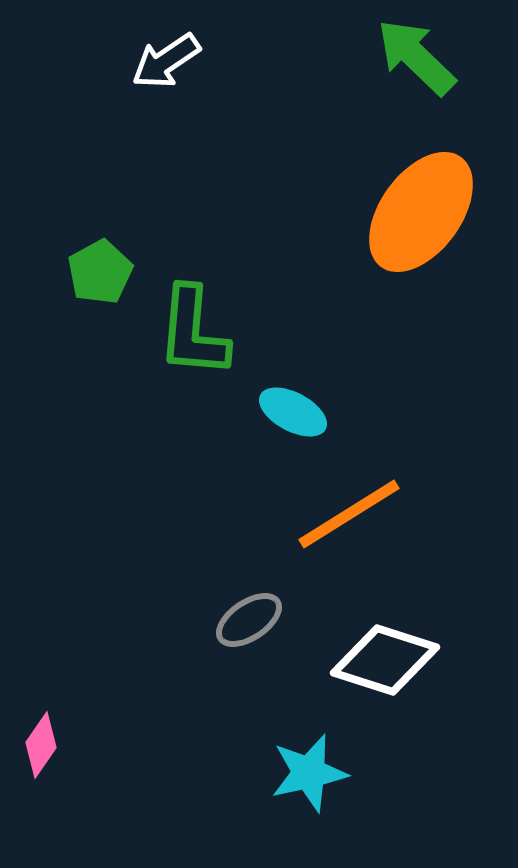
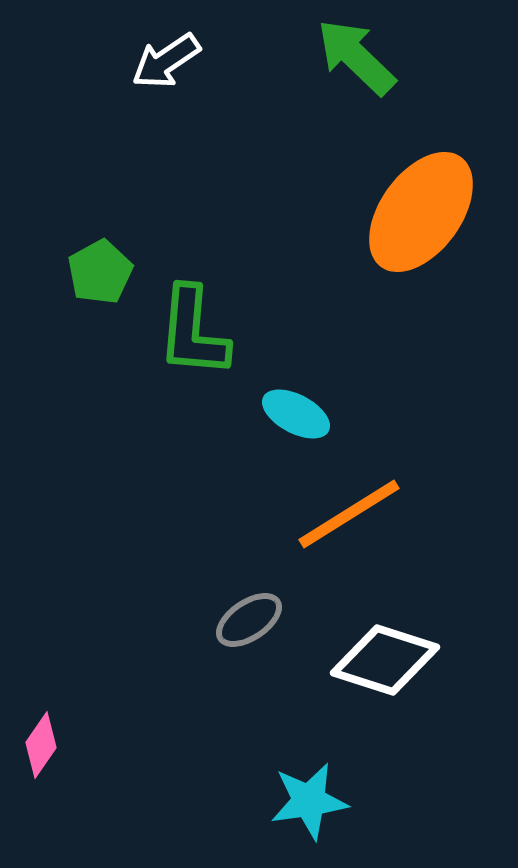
green arrow: moved 60 px left
cyan ellipse: moved 3 px right, 2 px down
cyan star: moved 28 px down; rotated 4 degrees clockwise
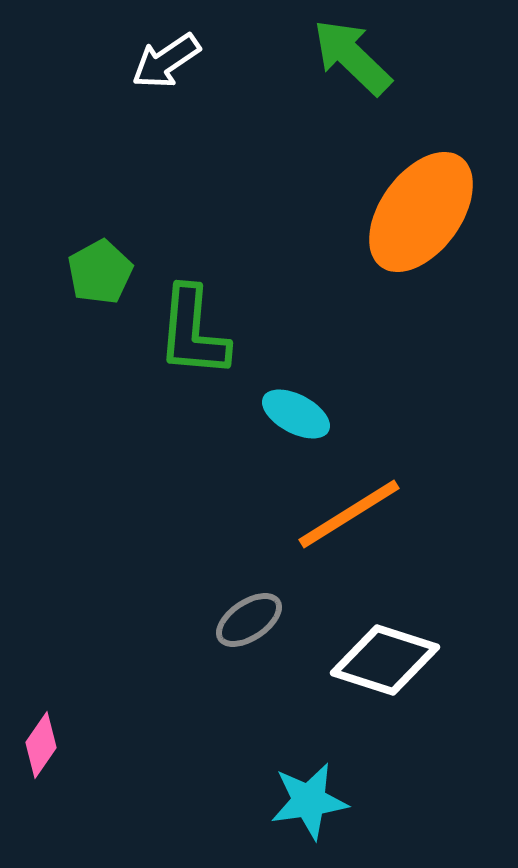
green arrow: moved 4 px left
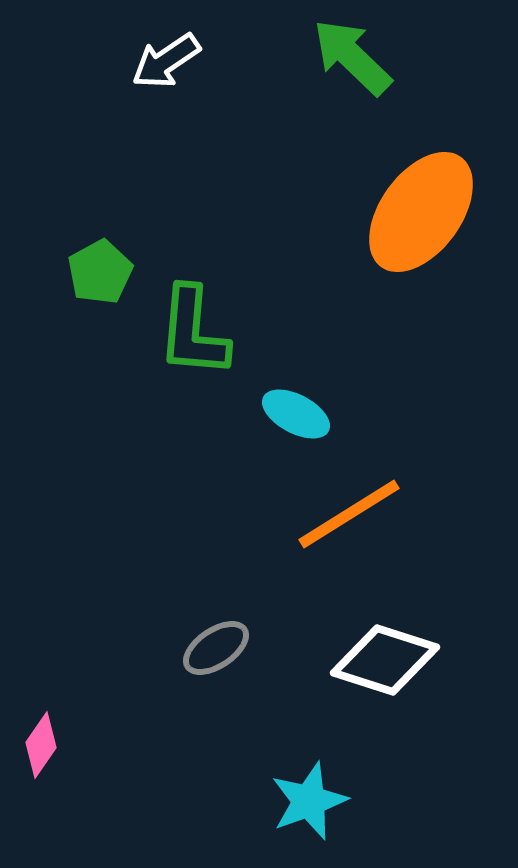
gray ellipse: moved 33 px left, 28 px down
cyan star: rotated 12 degrees counterclockwise
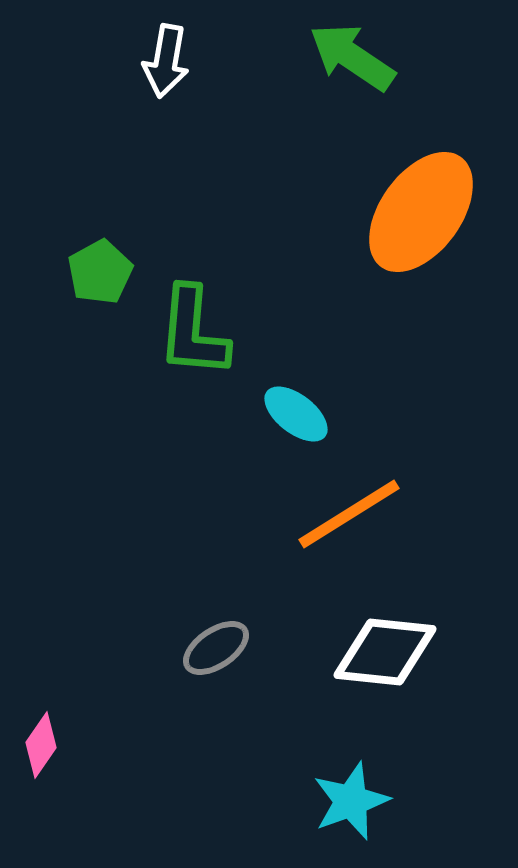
green arrow: rotated 10 degrees counterclockwise
white arrow: rotated 46 degrees counterclockwise
cyan ellipse: rotated 10 degrees clockwise
white diamond: moved 8 px up; rotated 12 degrees counterclockwise
cyan star: moved 42 px right
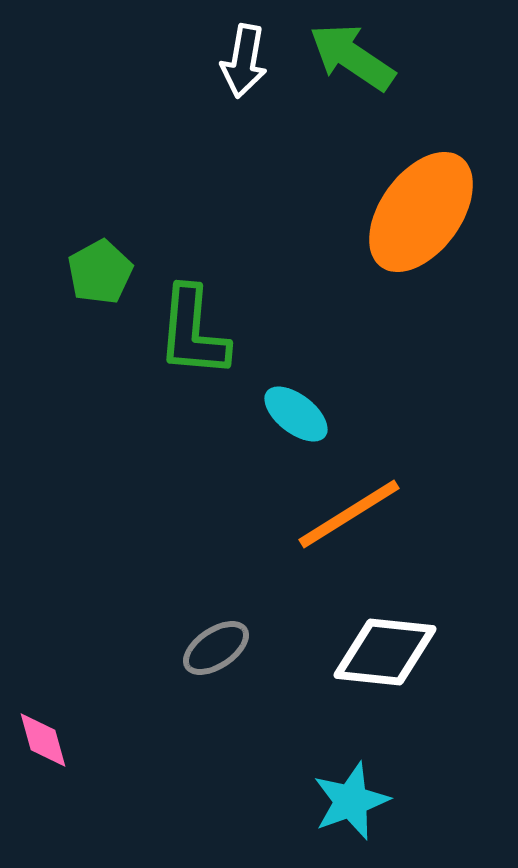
white arrow: moved 78 px right
pink diamond: moved 2 px right, 5 px up; rotated 50 degrees counterclockwise
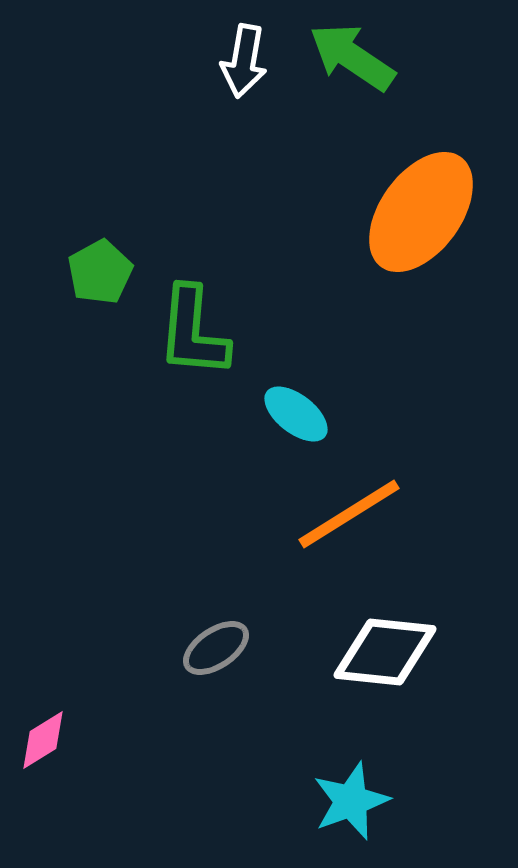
pink diamond: rotated 74 degrees clockwise
